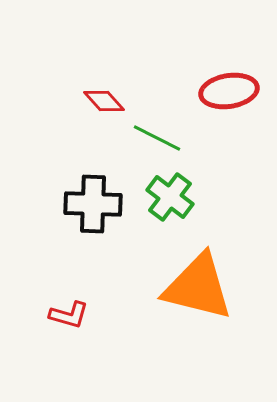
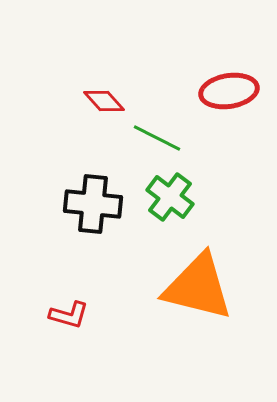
black cross: rotated 4 degrees clockwise
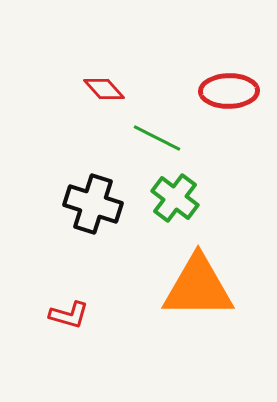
red ellipse: rotated 8 degrees clockwise
red diamond: moved 12 px up
green cross: moved 5 px right, 1 px down
black cross: rotated 12 degrees clockwise
orange triangle: rotated 14 degrees counterclockwise
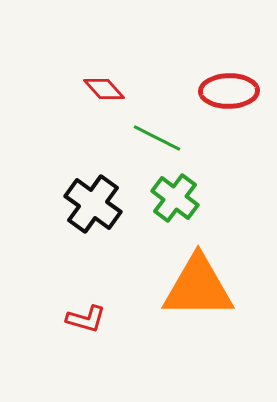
black cross: rotated 18 degrees clockwise
red L-shape: moved 17 px right, 4 px down
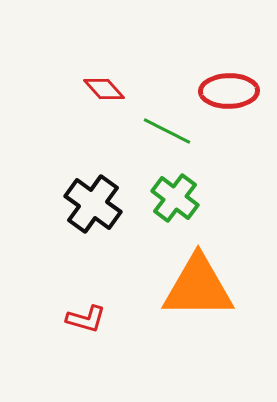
green line: moved 10 px right, 7 px up
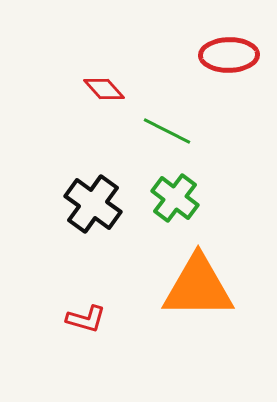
red ellipse: moved 36 px up
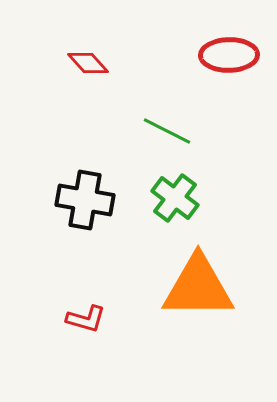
red diamond: moved 16 px left, 26 px up
black cross: moved 8 px left, 4 px up; rotated 26 degrees counterclockwise
